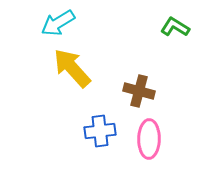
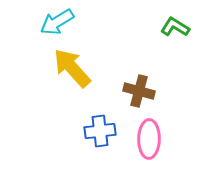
cyan arrow: moved 1 px left, 1 px up
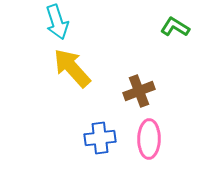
cyan arrow: rotated 76 degrees counterclockwise
brown cross: rotated 36 degrees counterclockwise
blue cross: moved 7 px down
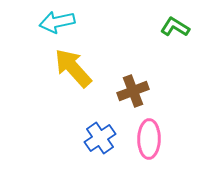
cyan arrow: rotated 96 degrees clockwise
yellow arrow: moved 1 px right
brown cross: moved 6 px left
blue cross: rotated 28 degrees counterclockwise
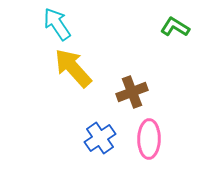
cyan arrow: moved 2 px down; rotated 68 degrees clockwise
brown cross: moved 1 px left, 1 px down
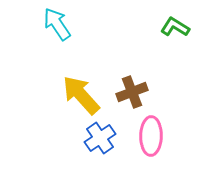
yellow arrow: moved 8 px right, 27 px down
pink ellipse: moved 2 px right, 3 px up
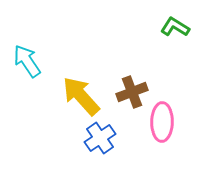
cyan arrow: moved 30 px left, 37 px down
yellow arrow: moved 1 px down
pink ellipse: moved 11 px right, 14 px up
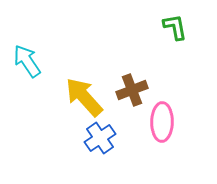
green L-shape: rotated 48 degrees clockwise
brown cross: moved 2 px up
yellow arrow: moved 3 px right, 1 px down
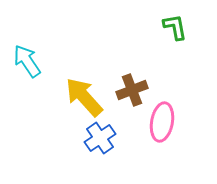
pink ellipse: rotated 9 degrees clockwise
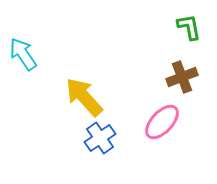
green L-shape: moved 14 px right
cyan arrow: moved 4 px left, 7 px up
brown cross: moved 50 px right, 13 px up
pink ellipse: rotated 33 degrees clockwise
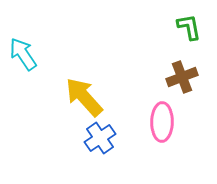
pink ellipse: rotated 42 degrees counterclockwise
